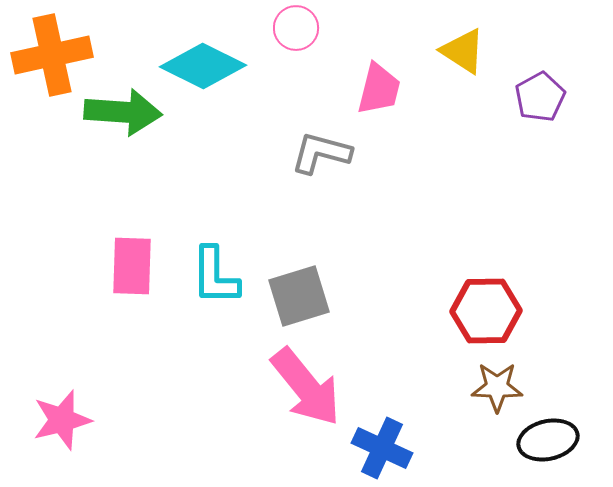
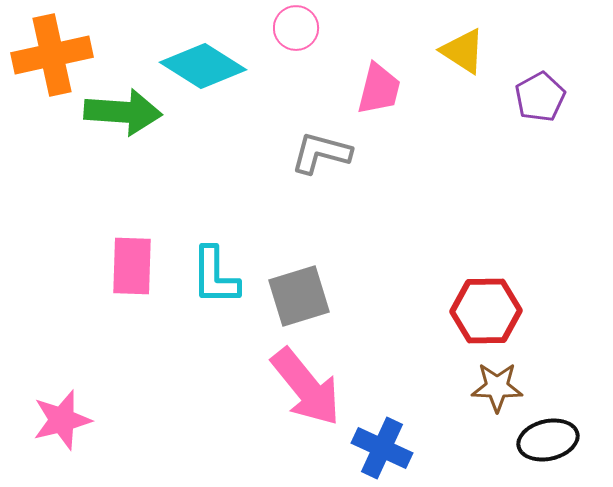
cyan diamond: rotated 6 degrees clockwise
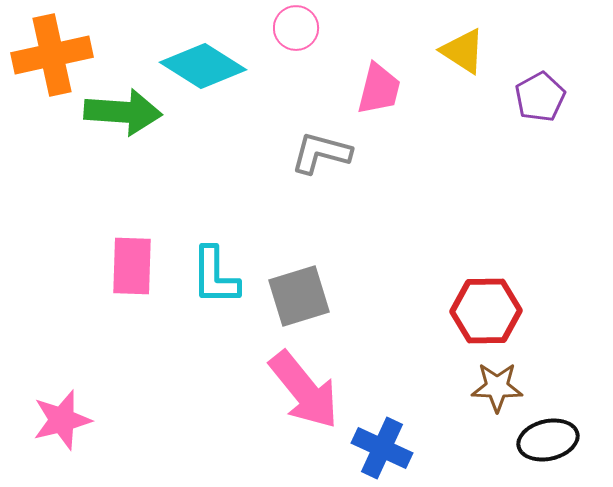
pink arrow: moved 2 px left, 3 px down
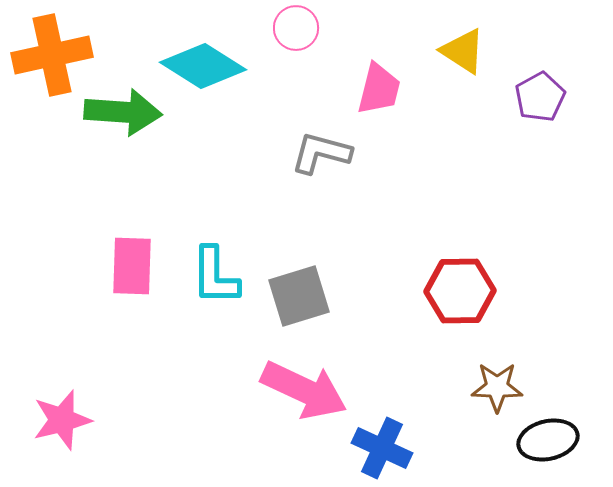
red hexagon: moved 26 px left, 20 px up
pink arrow: rotated 26 degrees counterclockwise
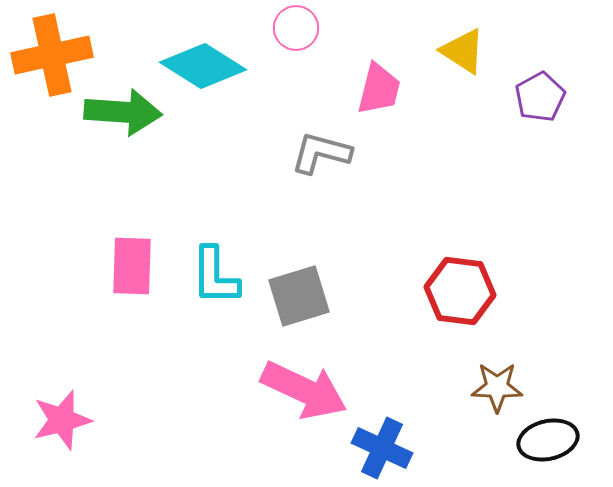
red hexagon: rotated 8 degrees clockwise
